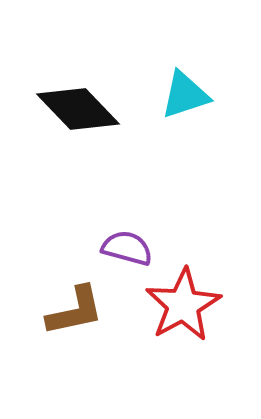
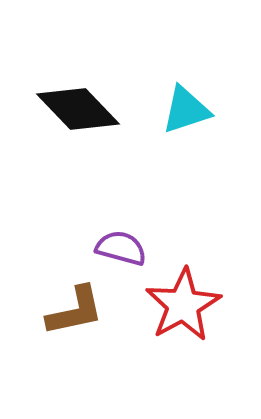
cyan triangle: moved 1 px right, 15 px down
purple semicircle: moved 6 px left
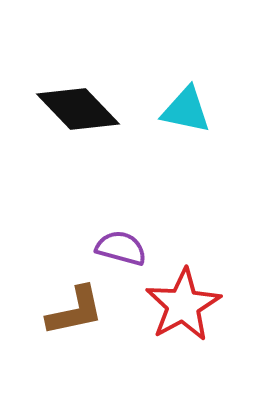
cyan triangle: rotated 30 degrees clockwise
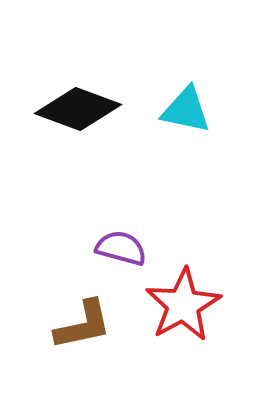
black diamond: rotated 26 degrees counterclockwise
brown L-shape: moved 8 px right, 14 px down
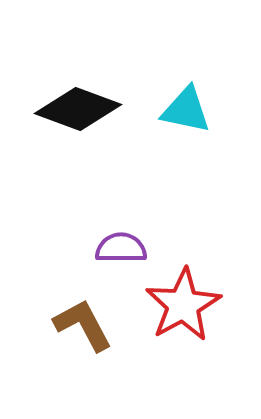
purple semicircle: rotated 15 degrees counterclockwise
brown L-shape: rotated 106 degrees counterclockwise
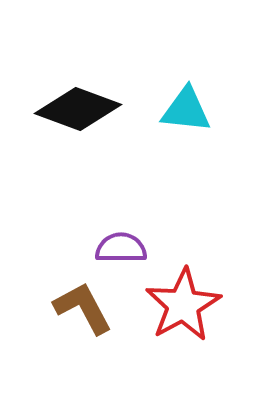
cyan triangle: rotated 6 degrees counterclockwise
brown L-shape: moved 17 px up
